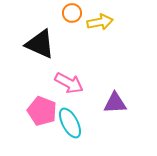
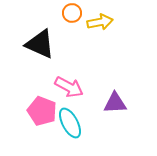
pink arrow: moved 4 px down
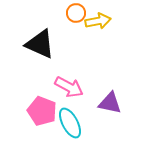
orange circle: moved 4 px right
yellow arrow: moved 2 px left, 1 px up
purple triangle: moved 5 px left; rotated 15 degrees clockwise
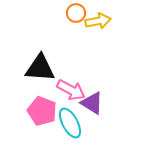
black triangle: moved 24 px down; rotated 20 degrees counterclockwise
pink arrow: moved 2 px right, 3 px down
purple triangle: moved 18 px left; rotated 20 degrees clockwise
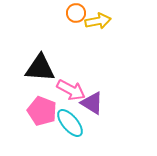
cyan ellipse: rotated 12 degrees counterclockwise
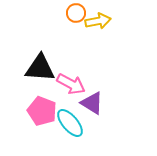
pink arrow: moved 6 px up
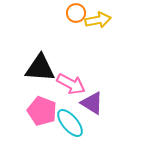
yellow arrow: moved 1 px up
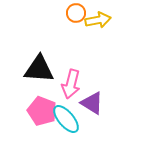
black triangle: moved 1 px left, 1 px down
pink arrow: rotated 76 degrees clockwise
cyan ellipse: moved 4 px left, 4 px up
